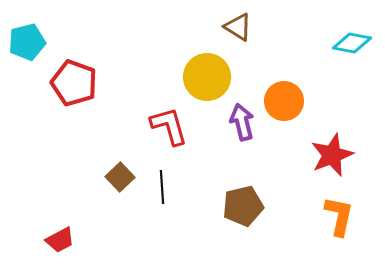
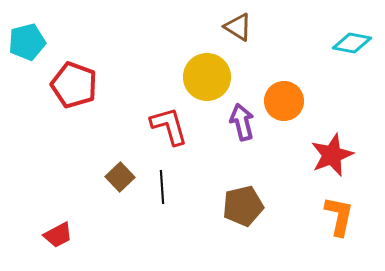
red pentagon: moved 2 px down
red trapezoid: moved 2 px left, 5 px up
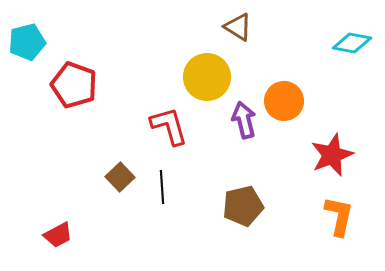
purple arrow: moved 2 px right, 2 px up
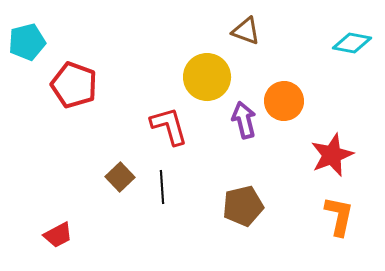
brown triangle: moved 8 px right, 4 px down; rotated 12 degrees counterclockwise
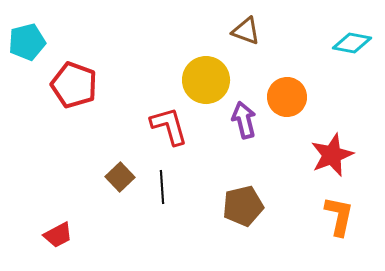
yellow circle: moved 1 px left, 3 px down
orange circle: moved 3 px right, 4 px up
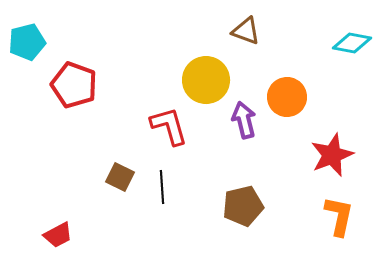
brown square: rotated 20 degrees counterclockwise
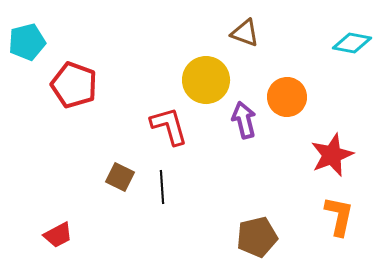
brown triangle: moved 1 px left, 2 px down
brown pentagon: moved 14 px right, 31 px down
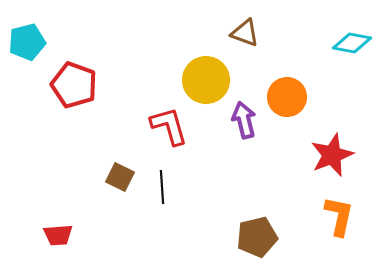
red trapezoid: rotated 24 degrees clockwise
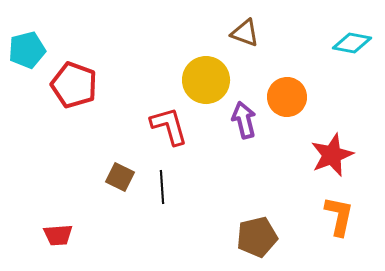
cyan pentagon: moved 8 px down
